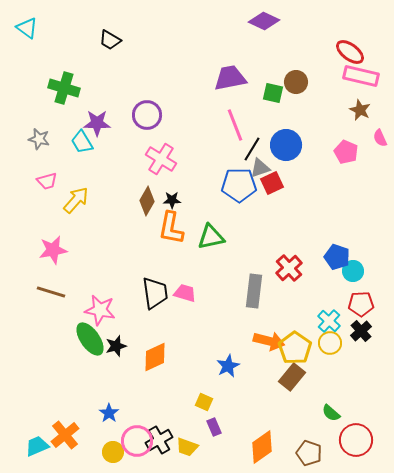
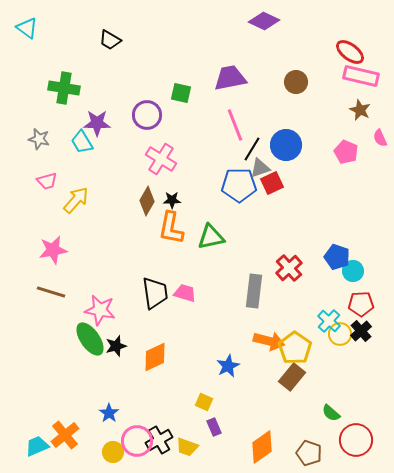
green cross at (64, 88): rotated 8 degrees counterclockwise
green square at (273, 93): moved 92 px left
yellow circle at (330, 343): moved 10 px right, 9 px up
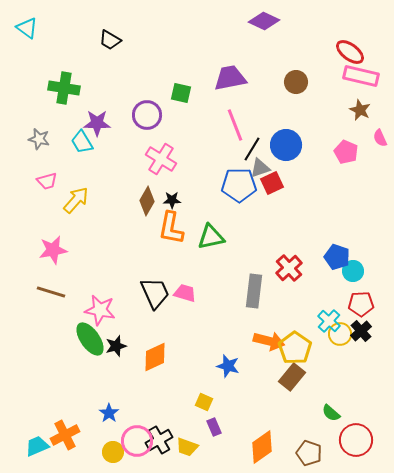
black trapezoid at (155, 293): rotated 16 degrees counterclockwise
blue star at (228, 366): rotated 30 degrees counterclockwise
orange cross at (65, 435): rotated 12 degrees clockwise
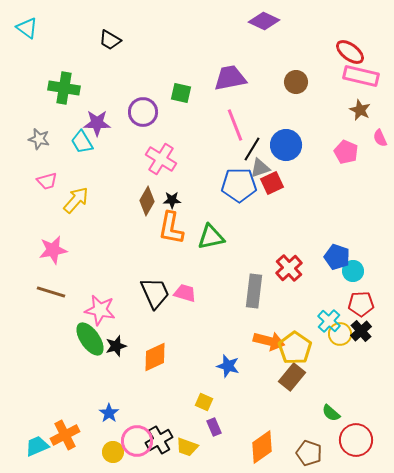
purple circle at (147, 115): moved 4 px left, 3 px up
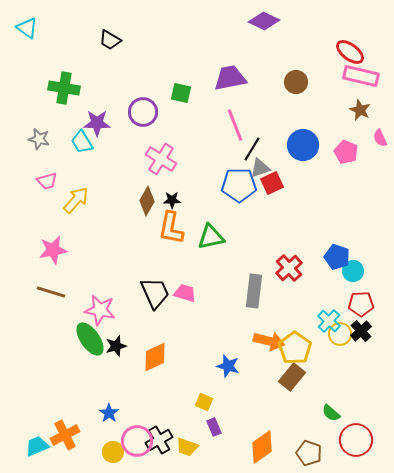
blue circle at (286, 145): moved 17 px right
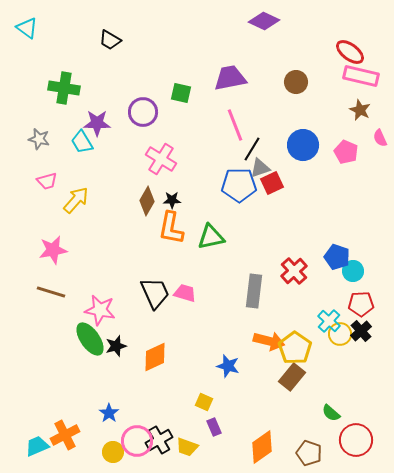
red cross at (289, 268): moved 5 px right, 3 px down
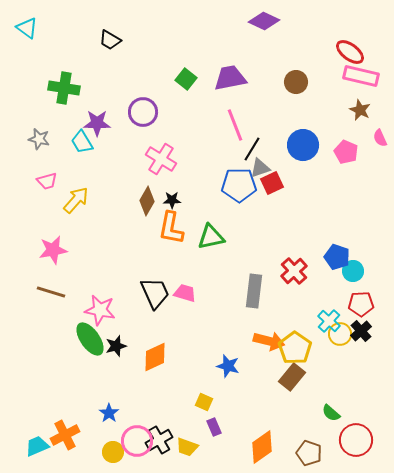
green square at (181, 93): moved 5 px right, 14 px up; rotated 25 degrees clockwise
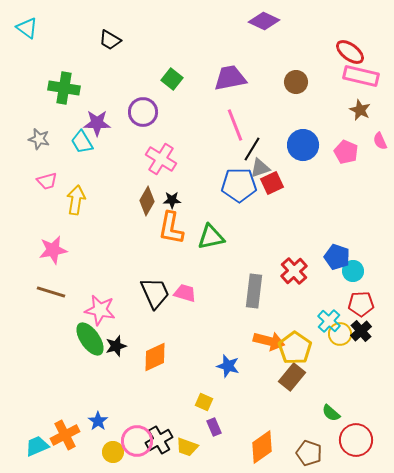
green square at (186, 79): moved 14 px left
pink semicircle at (380, 138): moved 3 px down
yellow arrow at (76, 200): rotated 32 degrees counterclockwise
blue star at (109, 413): moved 11 px left, 8 px down
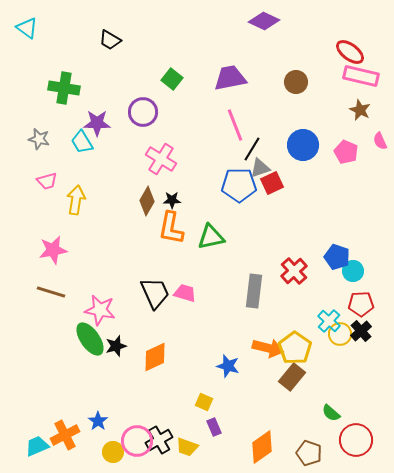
orange arrow at (269, 341): moved 1 px left, 7 px down
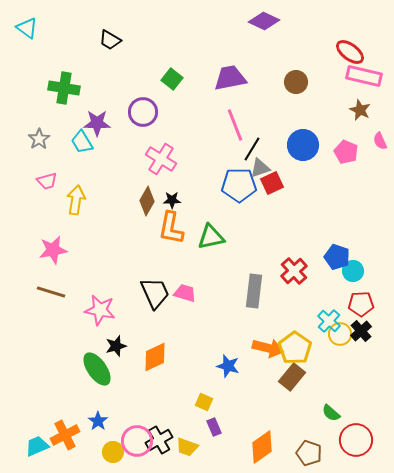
pink rectangle at (361, 76): moved 3 px right
gray star at (39, 139): rotated 25 degrees clockwise
green ellipse at (90, 339): moved 7 px right, 30 px down
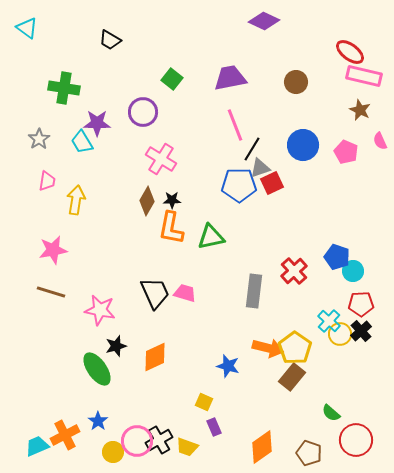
pink trapezoid at (47, 181): rotated 65 degrees counterclockwise
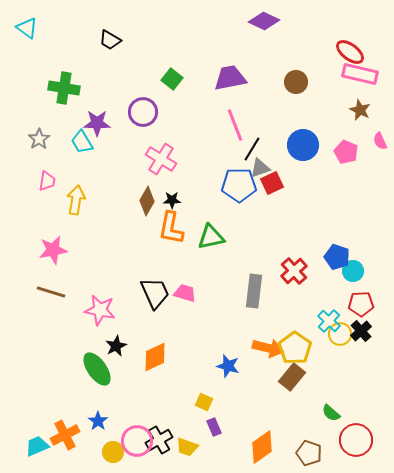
pink rectangle at (364, 76): moved 4 px left, 2 px up
black star at (116, 346): rotated 10 degrees counterclockwise
